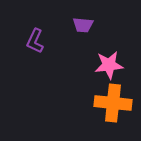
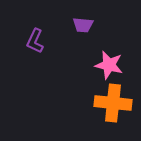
pink star: rotated 20 degrees clockwise
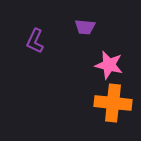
purple trapezoid: moved 2 px right, 2 px down
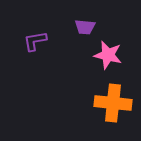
purple L-shape: rotated 55 degrees clockwise
pink star: moved 1 px left, 10 px up
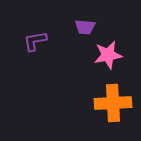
pink star: rotated 24 degrees counterclockwise
orange cross: rotated 9 degrees counterclockwise
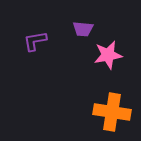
purple trapezoid: moved 2 px left, 2 px down
orange cross: moved 1 px left, 9 px down; rotated 12 degrees clockwise
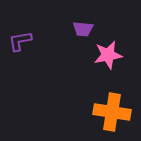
purple L-shape: moved 15 px left
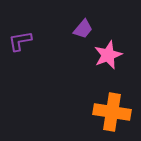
purple trapezoid: rotated 55 degrees counterclockwise
pink star: rotated 12 degrees counterclockwise
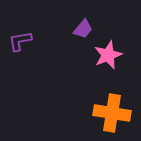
orange cross: moved 1 px down
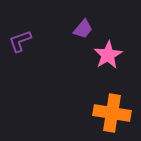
purple L-shape: rotated 10 degrees counterclockwise
pink star: rotated 8 degrees counterclockwise
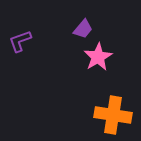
pink star: moved 10 px left, 2 px down
orange cross: moved 1 px right, 2 px down
